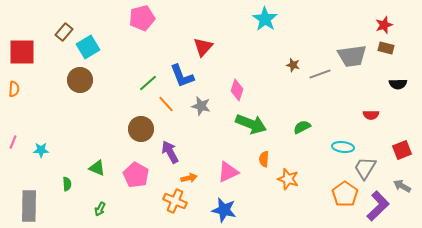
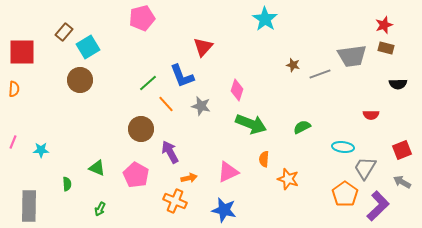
gray arrow at (402, 186): moved 4 px up
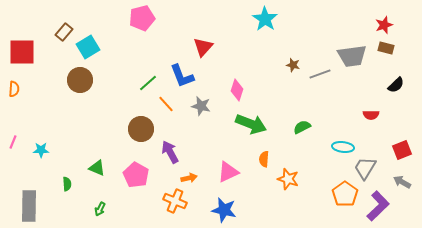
black semicircle at (398, 84): moved 2 px left, 1 px down; rotated 42 degrees counterclockwise
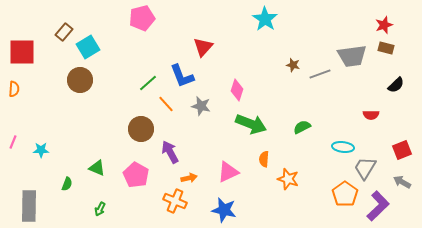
green semicircle at (67, 184): rotated 24 degrees clockwise
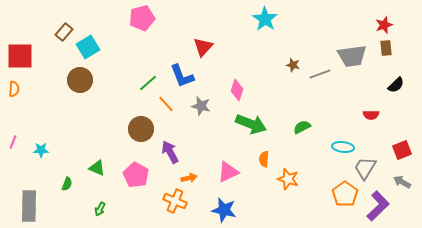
brown rectangle at (386, 48): rotated 70 degrees clockwise
red square at (22, 52): moved 2 px left, 4 px down
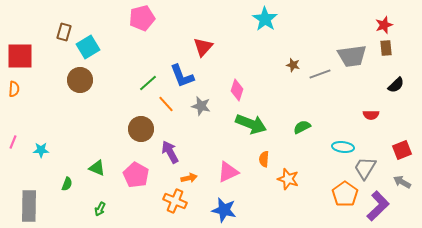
brown rectangle at (64, 32): rotated 24 degrees counterclockwise
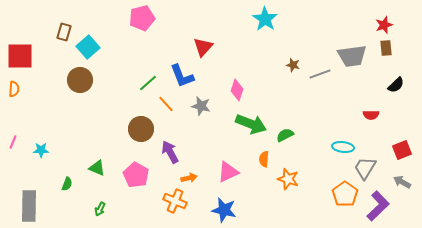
cyan square at (88, 47): rotated 10 degrees counterclockwise
green semicircle at (302, 127): moved 17 px left, 8 px down
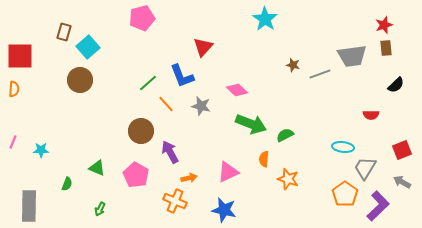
pink diamond at (237, 90): rotated 65 degrees counterclockwise
brown circle at (141, 129): moved 2 px down
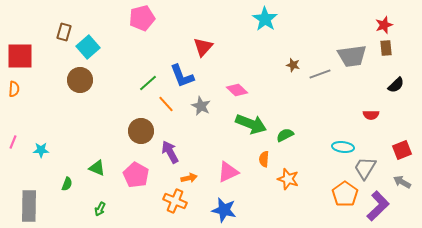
gray star at (201, 106): rotated 12 degrees clockwise
